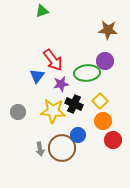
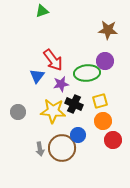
yellow square: rotated 28 degrees clockwise
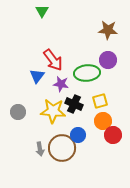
green triangle: rotated 40 degrees counterclockwise
purple circle: moved 3 px right, 1 px up
purple star: rotated 21 degrees clockwise
red circle: moved 5 px up
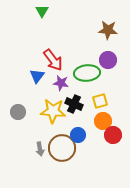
purple star: moved 1 px up
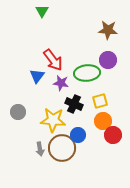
yellow star: moved 9 px down
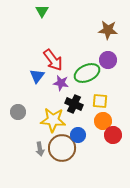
green ellipse: rotated 20 degrees counterclockwise
yellow square: rotated 21 degrees clockwise
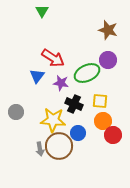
brown star: rotated 12 degrees clockwise
red arrow: moved 2 px up; rotated 20 degrees counterclockwise
gray circle: moved 2 px left
blue circle: moved 2 px up
brown circle: moved 3 px left, 2 px up
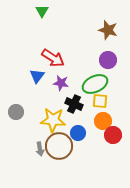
green ellipse: moved 8 px right, 11 px down
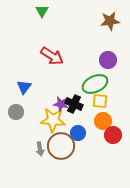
brown star: moved 2 px right, 9 px up; rotated 24 degrees counterclockwise
red arrow: moved 1 px left, 2 px up
blue triangle: moved 13 px left, 11 px down
purple star: moved 21 px down
brown circle: moved 2 px right
